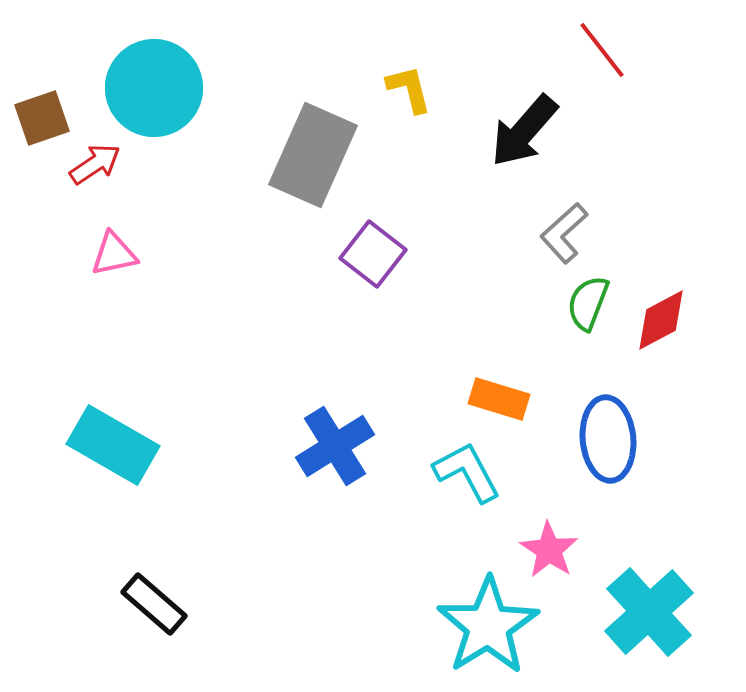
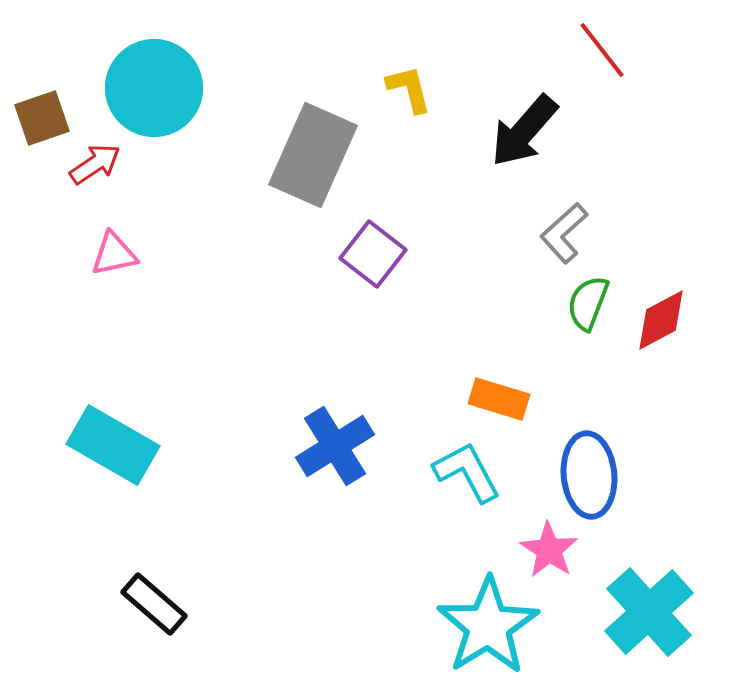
blue ellipse: moved 19 px left, 36 px down
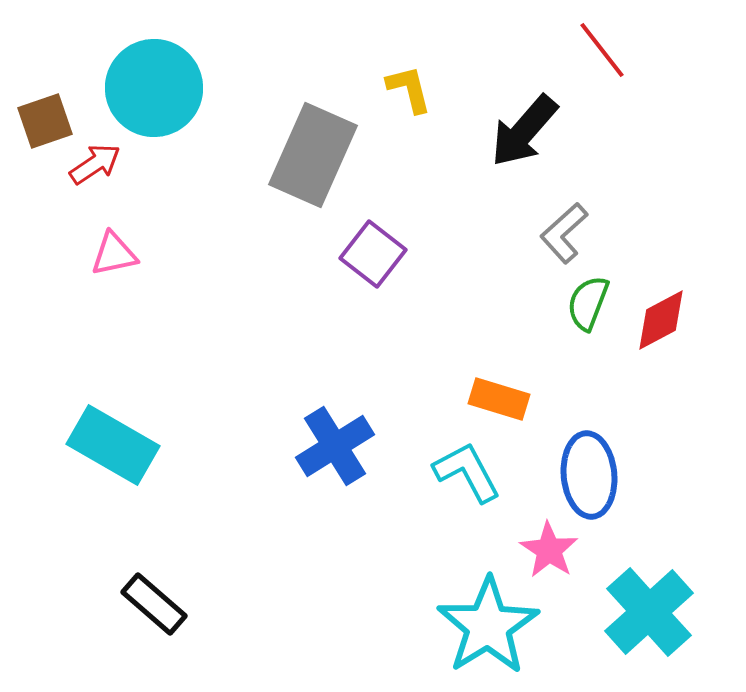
brown square: moved 3 px right, 3 px down
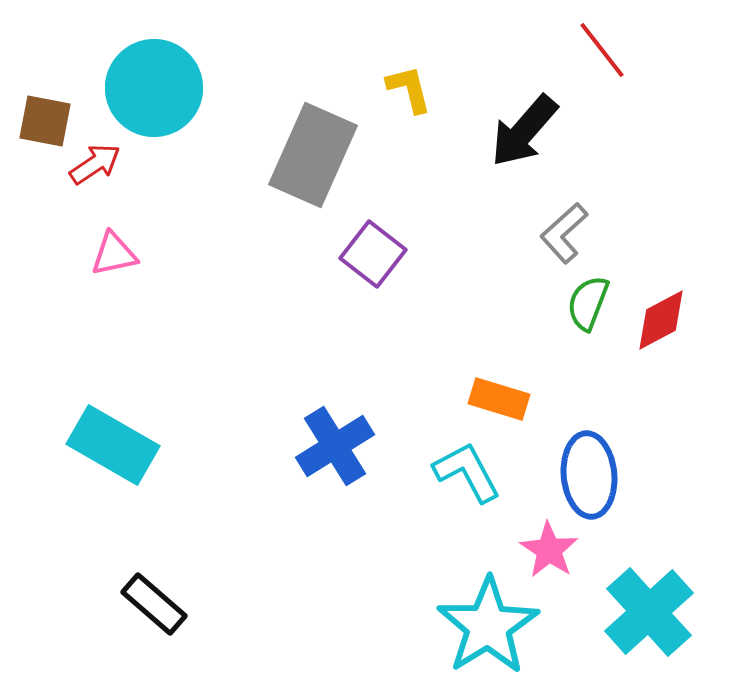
brown square: rotated 30 degrees clockwise
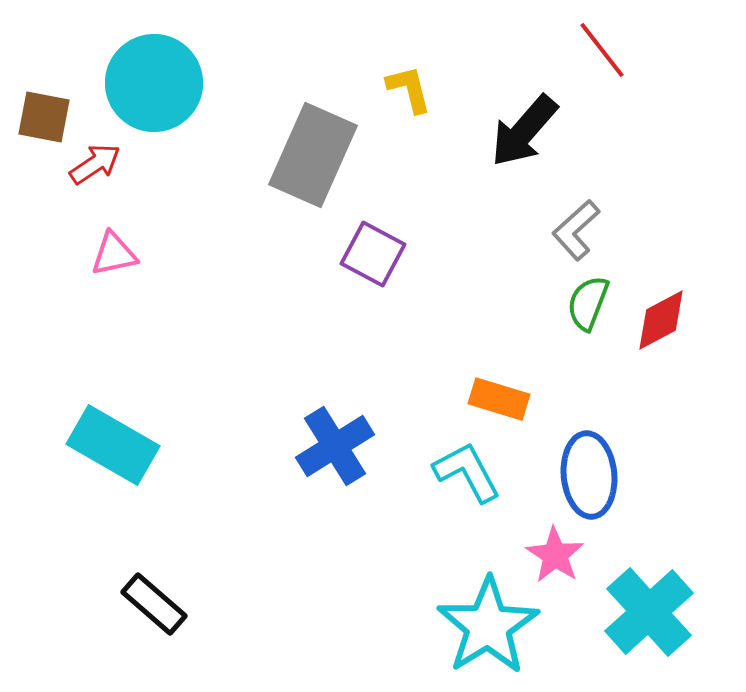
cyan circle: moved 5 px up
brown square: moved 1 px left, 4 px up
gray L-shape: moved 12 px right, 3 px up
purple square: rotated 10 degrees counterclockwise
pink star: moved 6 px right, 5 px down
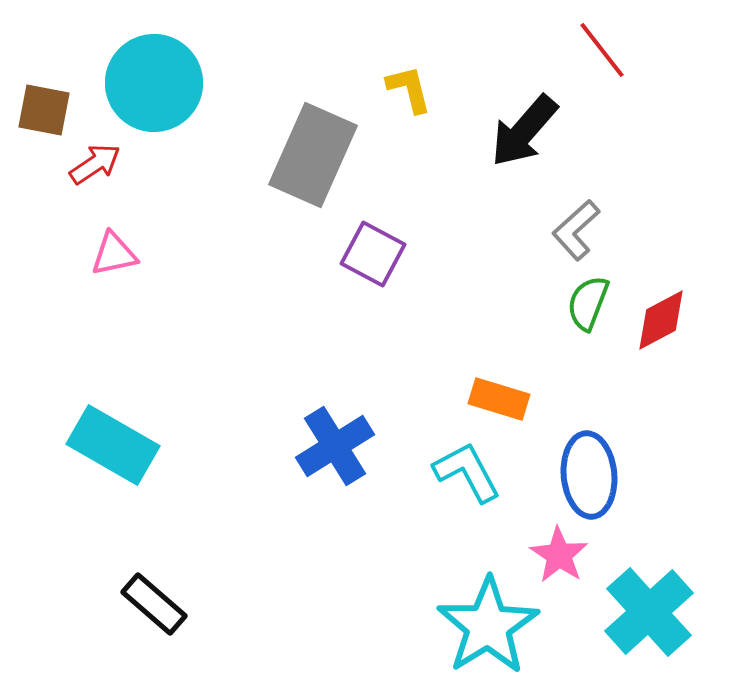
brown square: moved 7 px up
pink star: moved 4 px right
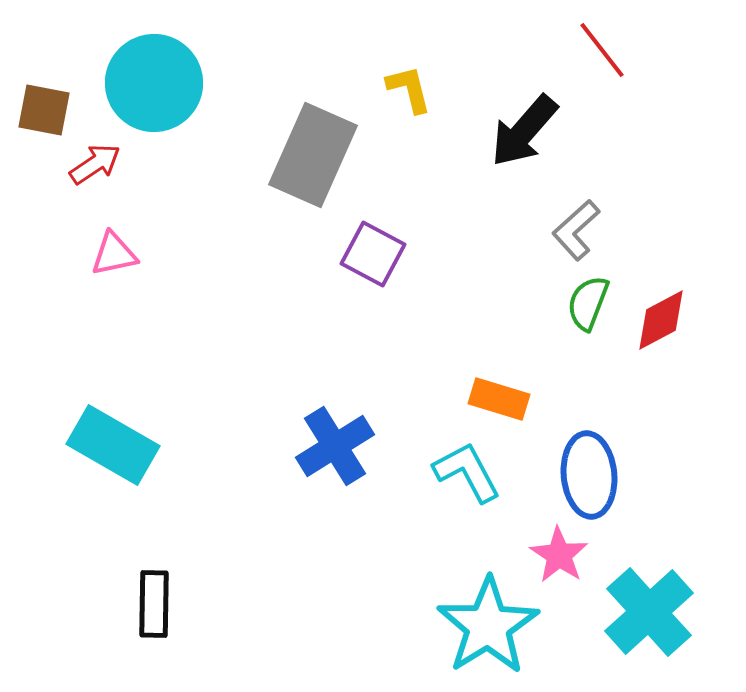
black rectangle: rotated 50 degrees clockwise
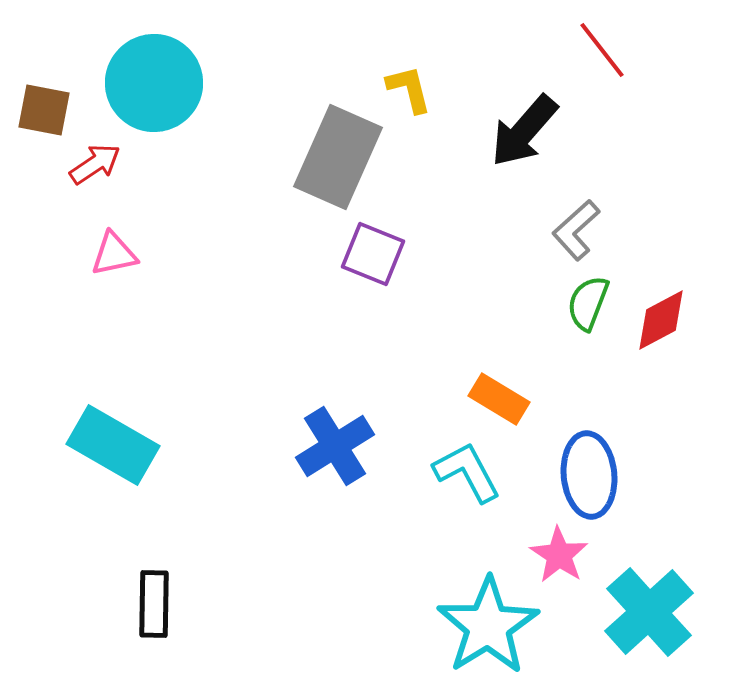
gray rectangle: moved 25 px right, 2 px down
purple square: rotated 6 degrees counterclockwise
orange rectangle: rotated 14 degrees clockwise
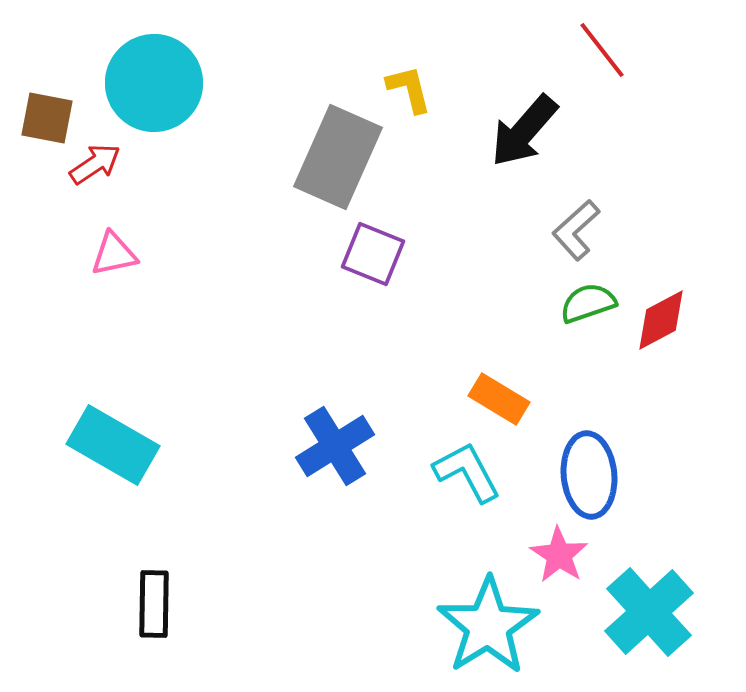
brown square: moved 3 px right, 8 px down
green semicircle: rotated 50 degrees clockwise
